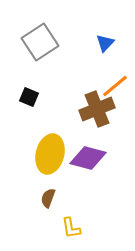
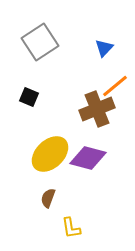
blue triangle: moved 1 px left, 5 px down
yellow ellipse: rotated 33 degrees clockwise
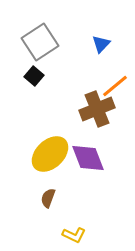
blue triangle: moved 3 px left, 4 px up
black square: moved 5 px right, 21 px up; rotated 18 degrees clockwise
purple diamond: rotated 54 degrees clockwise
yellow L-shape: moved 3 px right, 7 px down; rotated 55 degrees counterclockwise
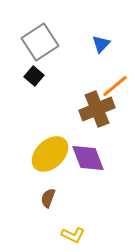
yellow L-shape: moved 1 px left
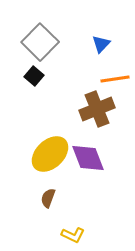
gray square: rotated 12 degrees counterclockwise
orange line: moved 7 px up; rotated 32 degrees clockwise
